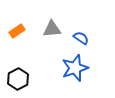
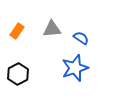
orange rectangle: rotated 21 degrees counterclockwise
black hexagon: moved 5 px up
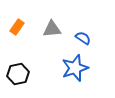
orange rectangle: moved 4 px up
blue semicircle: moved 2 px right
black hexagon: rotated 15 degrees clockwise
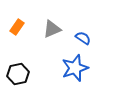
gray triangle: rotated 18 degrees counterclockwise
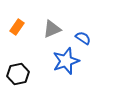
blue star: moved 9 px left, 7 px up
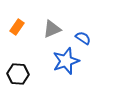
black hexagon: rotated 15 degrees clockwise
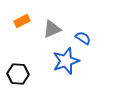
orange rectangle: moved 5 px right, 6 px up; rotated 28 degrees clockwise
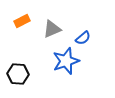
blue semicircle: rotated 105 degrees clockwise
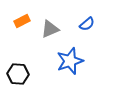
gray triangle: moved 2 px left
blue semicircle: moved 4 px right, 14 px up
blue star: moved 4 px right
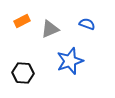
blue semicircle: rotated 119 degrees counterclockwise
black hexagon: moved 5 px right, 1 px up
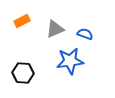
blue semicircle: moved 2 px left, 10 px down
gray triangle: moved 5 px right
blue star: rotated 12 degrees clockwise
